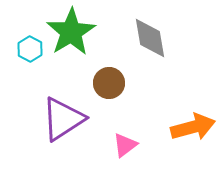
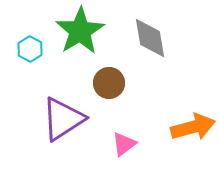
green star: moved 9 px right, 1 px up
pink triangle: moved 1 px left, 1 px up
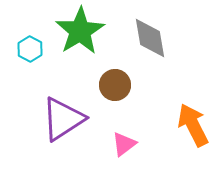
brown circle: moved 6 px right, 2 px down
orange arrow: moved 2 px up; rotated 102 degrees counterclockwise
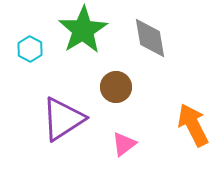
green star: moved 3 px right, 1 px up
brown circle: moved 1 px right, 2 px down
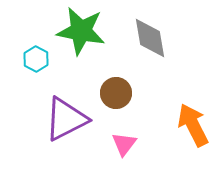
green star: moved 2 px left, 1 px down; rotated 30 degrees counterclockwise
cyan hexagon: moved 6 px right, 10 px down
brown circle: moved 6 px down
purple triangle: moved 3 px right; rotated 6 degrees clockwise
pink triangle: rotated 16 degrees counterclockwise
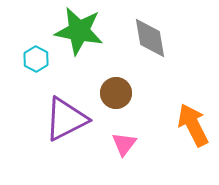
green star: moved 2 px left
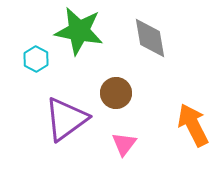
purple triangle: rotated 9 degrees counterclockwise
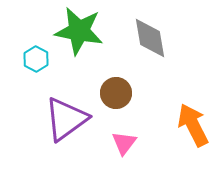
pink triangle: moved 1 px up
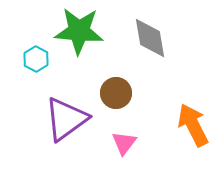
green star: rotated 6 degrees counterclockwise
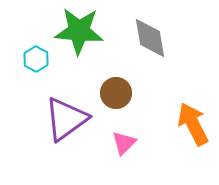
orange arrow: moved 1 px up
pink triangle: rotated 8 degrees clockwise
